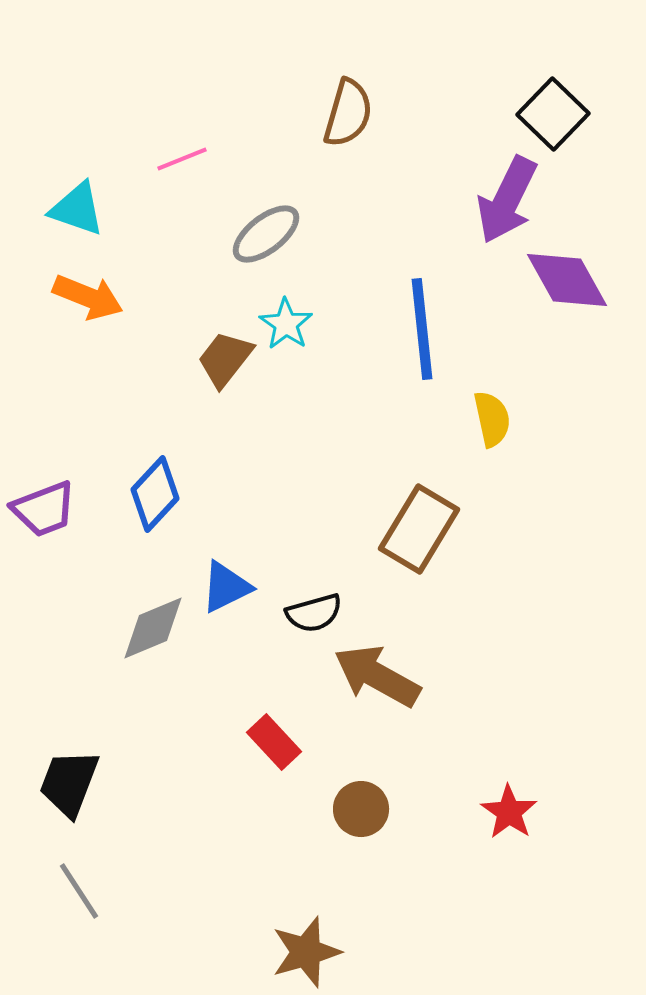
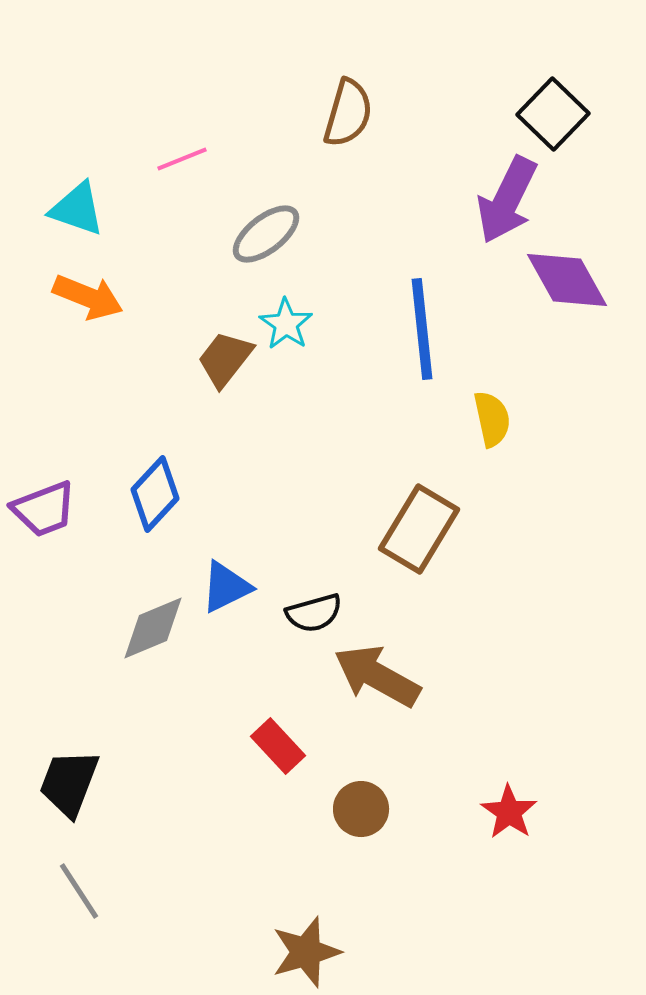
red rectangle: moved 4 px right, 4 px down
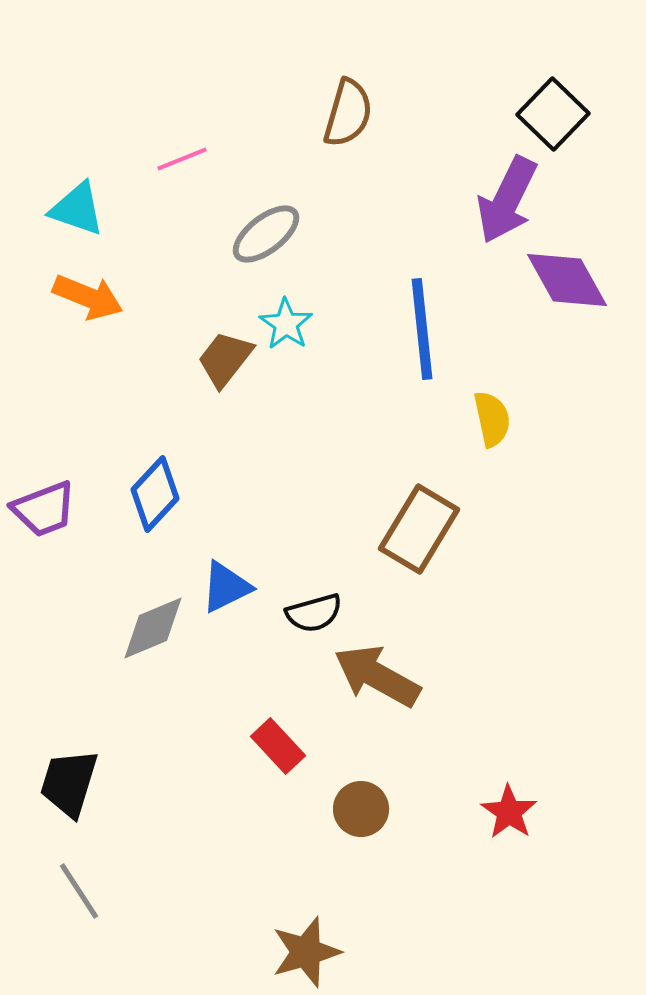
black trapezoid: rotated 4 degrees counterclockwise
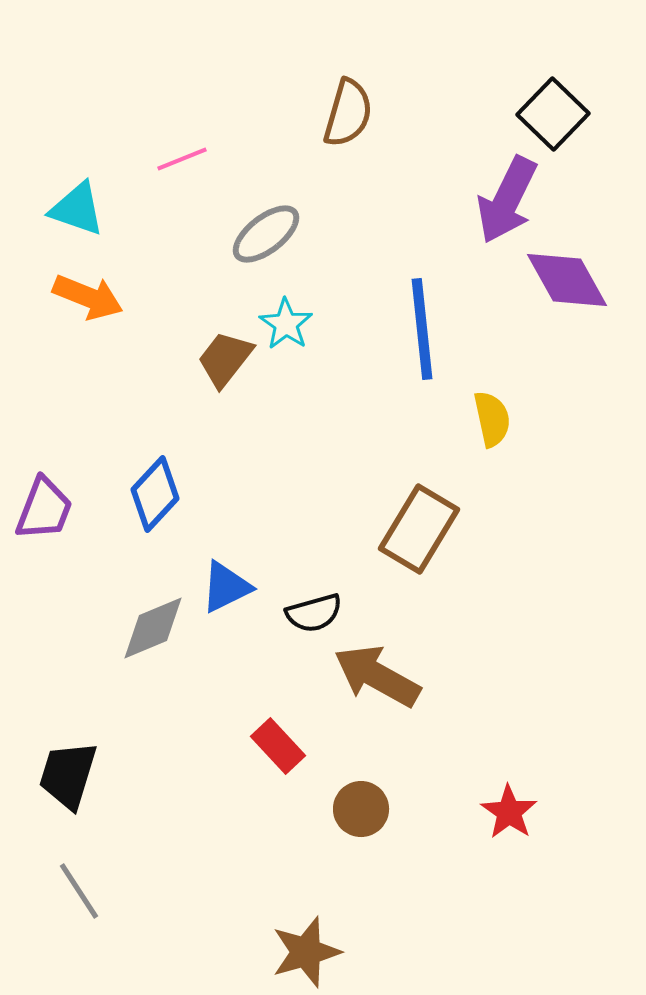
purple trapezoid: rotated 48 degrees counterclockwise
black trapezoid: moved 1 px left, 8 px up
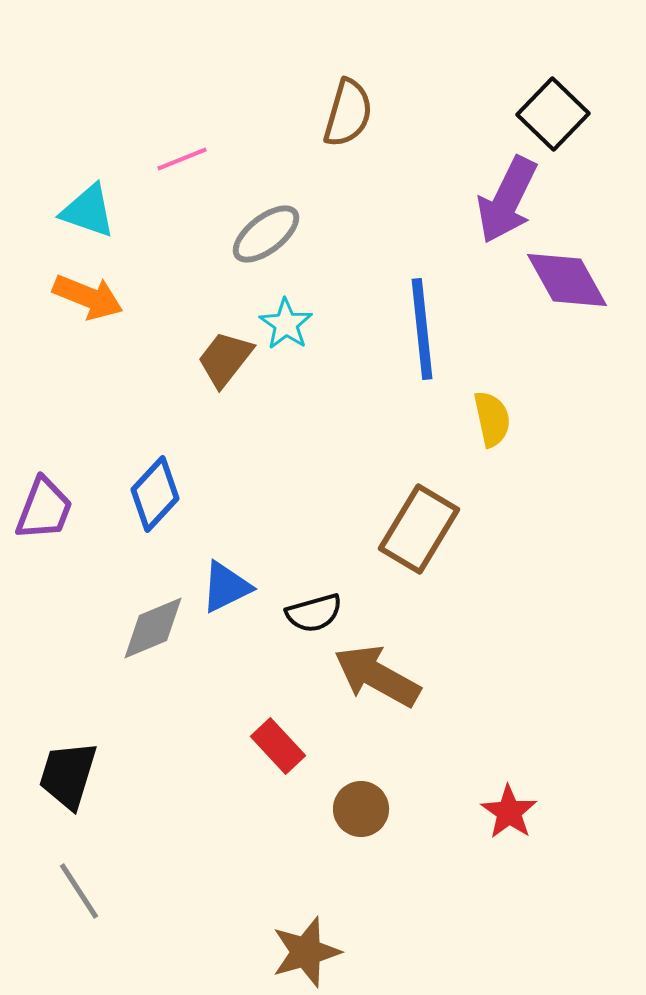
cyan triangle: moved 11 px right, 2 px down
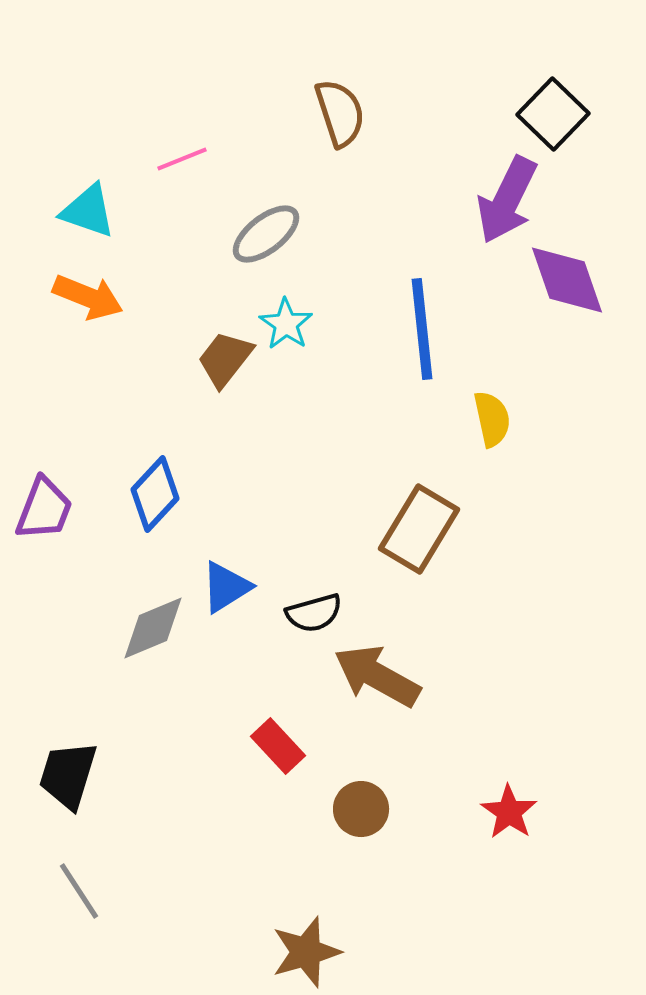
brown semicircle: moved 8 px left; rotated 34 degrees counterclockwise
purple diamond: rotated 10 degrees clockwise
blue triangle: rotated 6 degrees counterclockwise
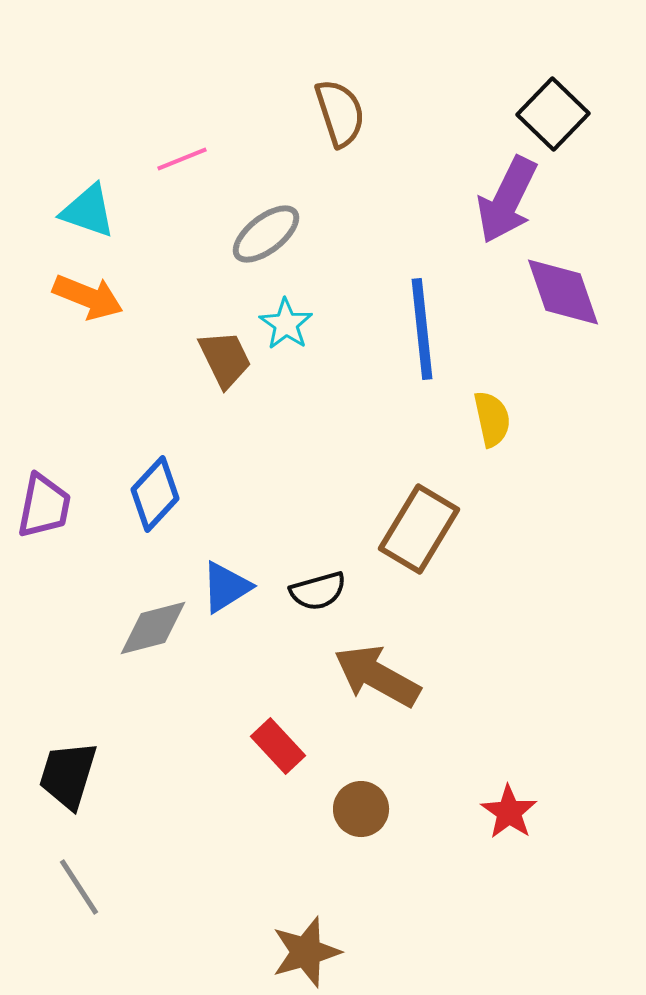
purple diamond: moved 4 px left, 12 px down
brown trapezoid: rotated 116 degrees clockwise
purple trapezoid: moved 3 px up; rotated 10 degrees counterclockwise
black semicircle: moved 4 px right, 22 px up
gray diamond: rotated 8 degrees clockwise
gray line: moved 4 px up
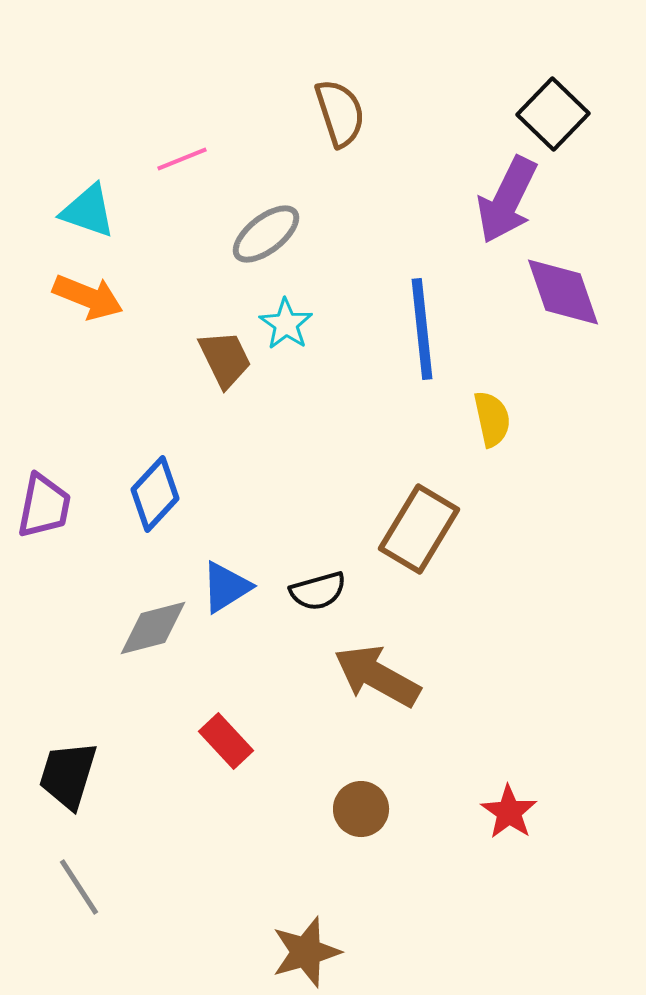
red rectangle: moved 52 px left, 5 px up
